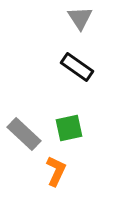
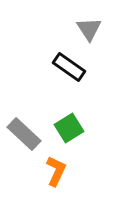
gray triangle: moved 9 px right, 11 px down
black rectangle: moved 8 px left
green square: rotated 20 degrees counterclockwise
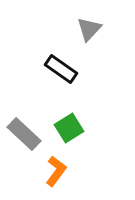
gray triangle: rotated 16 degrees clockwise
black rectangle: moved 8 px left, 2 px down
orange L-shape: rotated 12 degrees clockwise
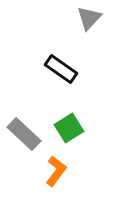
gray triangle: moved 11 px up
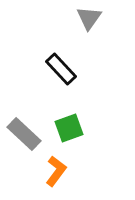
gray triangle: rotated 8 degrees counterclockwise
black rectangle: rotated 12 degrees clockwise
green square: rotated 12 degrees clockwise
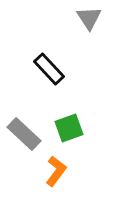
gray triangle: rotated 8 degrees counterclockwise
black rectangle: moved 12 px left
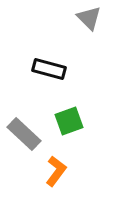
gray triangle: rotated 12 degrees counterclockwise
black rectangle: rotated 32 degrees counterclockwise
green square: moved 7 px up
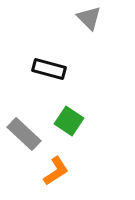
green square: rotated 36 degrees counterclockwise
orange L-shape: rotated 20 degrees clockwise
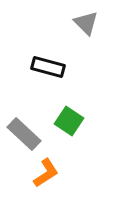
gray triangle: moved 3 px left, 5 px down
black rectangle: moved 1 px left, 2 px up
orange L-shape: moved 10 px left, 2 px down
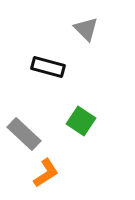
gray triangle: moved 6 px down
green square: moved 12 px right
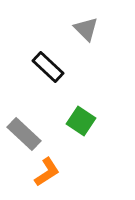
black rectangle: rotated 28 degrees clockwise
orange L-shape: moved 1 px right, 1 px up
